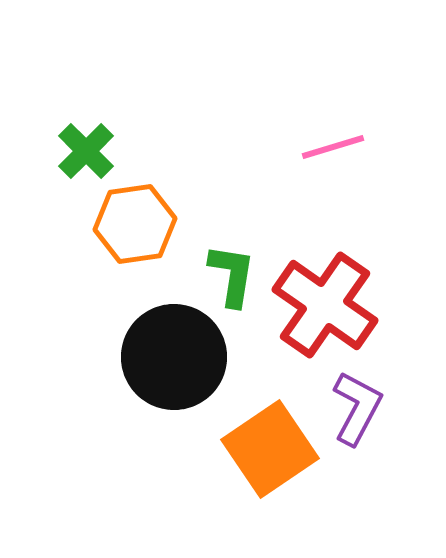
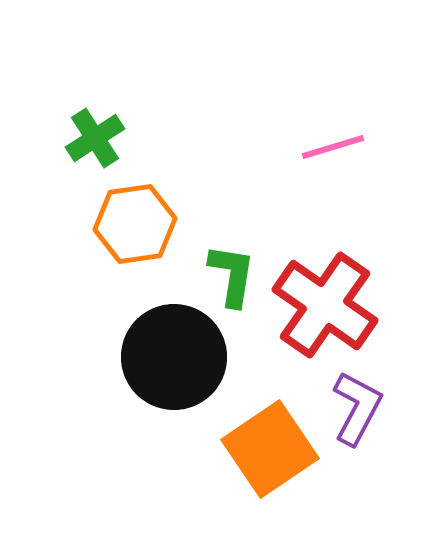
green cross: moved 9 px right, 13 px up; rotated 12 degrees clockwise
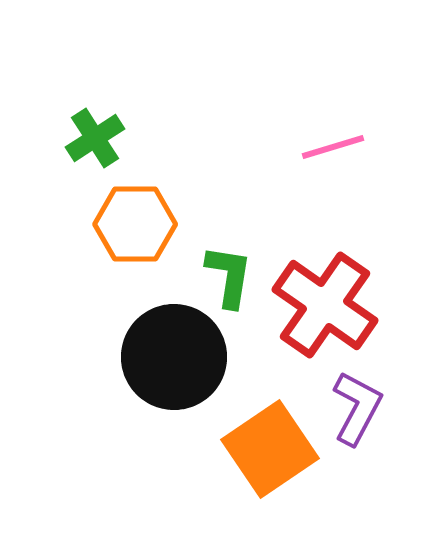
orange hexagon: rotated 8 degrees clockwise
green L-shape: moved 3 px left, 1 px down
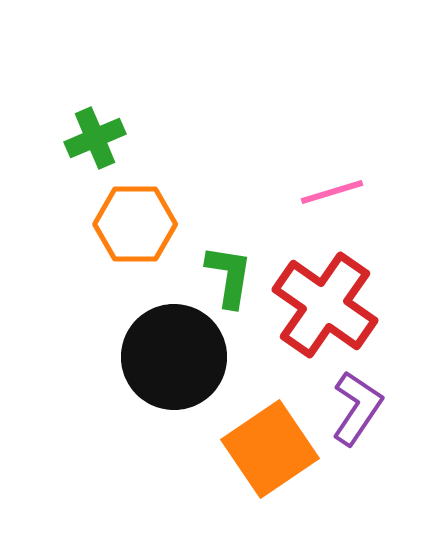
green cross: rotated 10 degrees clockwise
pink line: moved 1 px left, 45 px down
purple L-shape: rotated 6 degrees clockwise
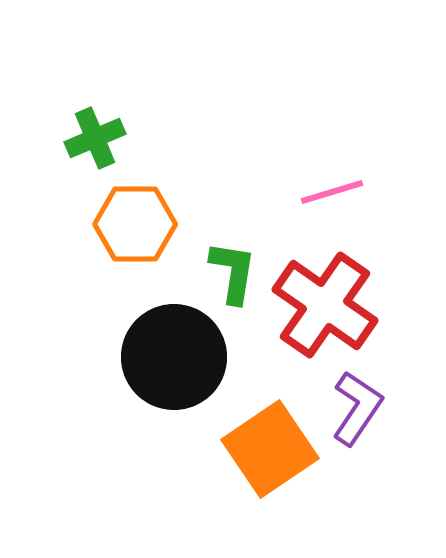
green L-shape: moved 4 px right, 4 px up
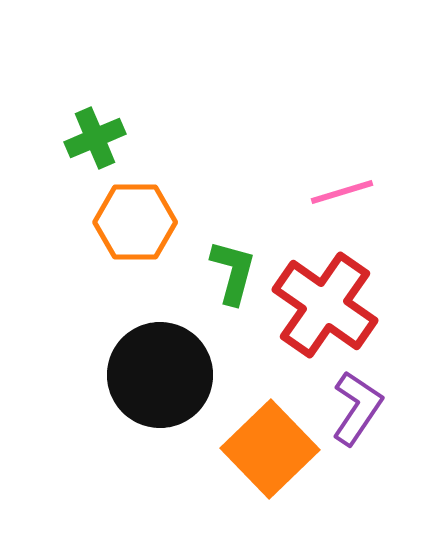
pink line: moved 10 px right
orange hexagon: moved 2 px up
green L-shape: rotated 6 degrees clockwise
black circle: moved 14 px left, 18 px down
orange square: rotated 10 degrees counterclockwise
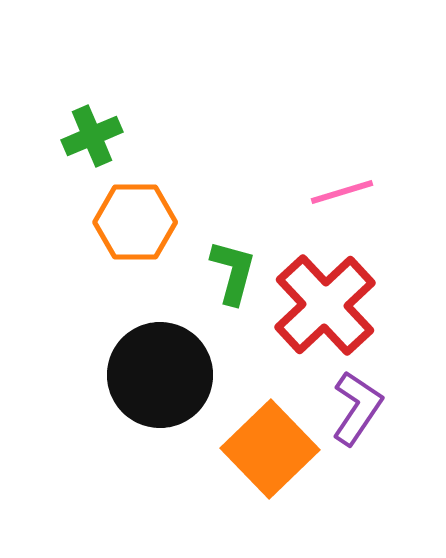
green cross: moved 3 px left, 2 px up
red cross: rotated 12 degrees clockwise
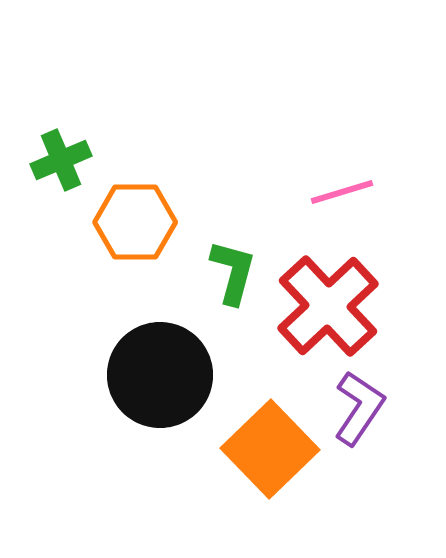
green cross: moved 31 px left, 24 px down
red cross: moved 3 px right, 1 px down
purple L-shape: moved 2 px right
